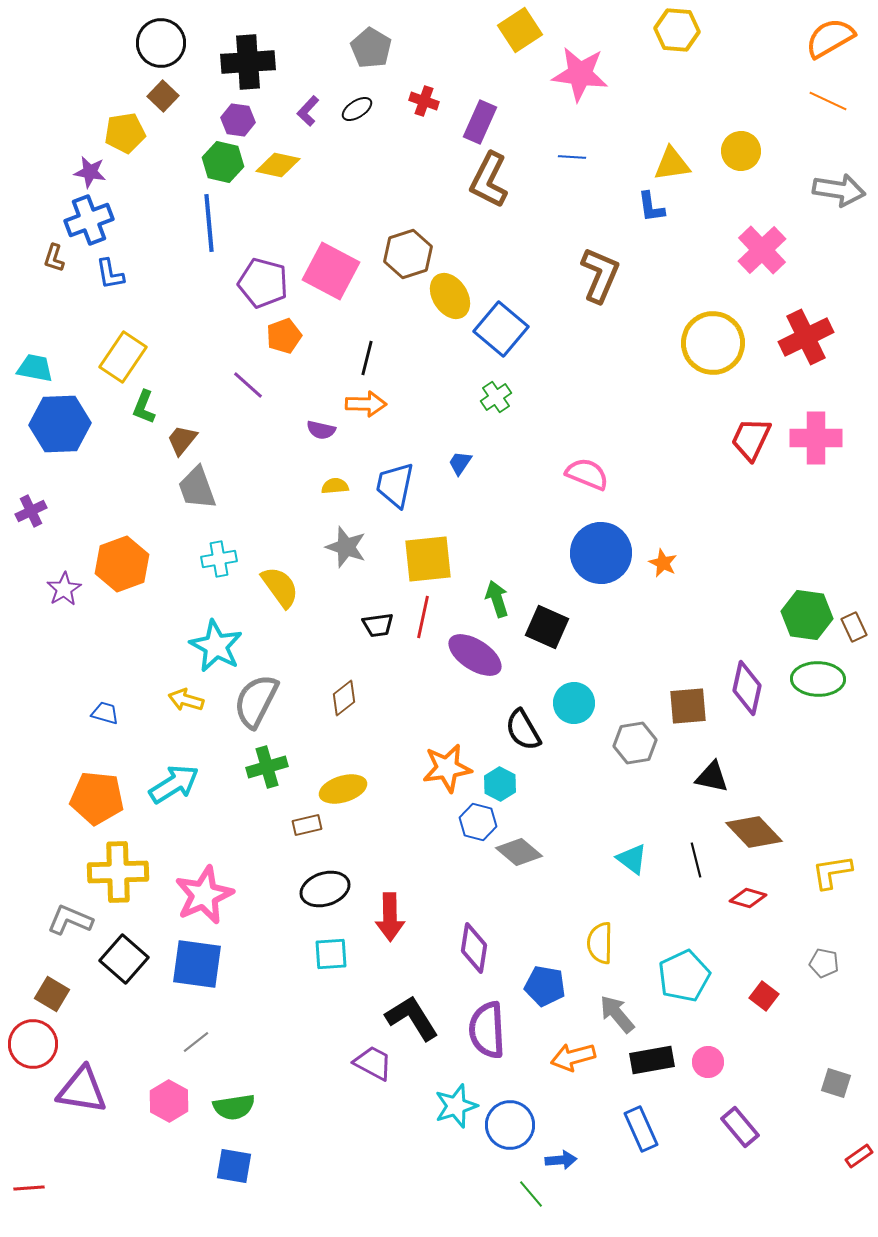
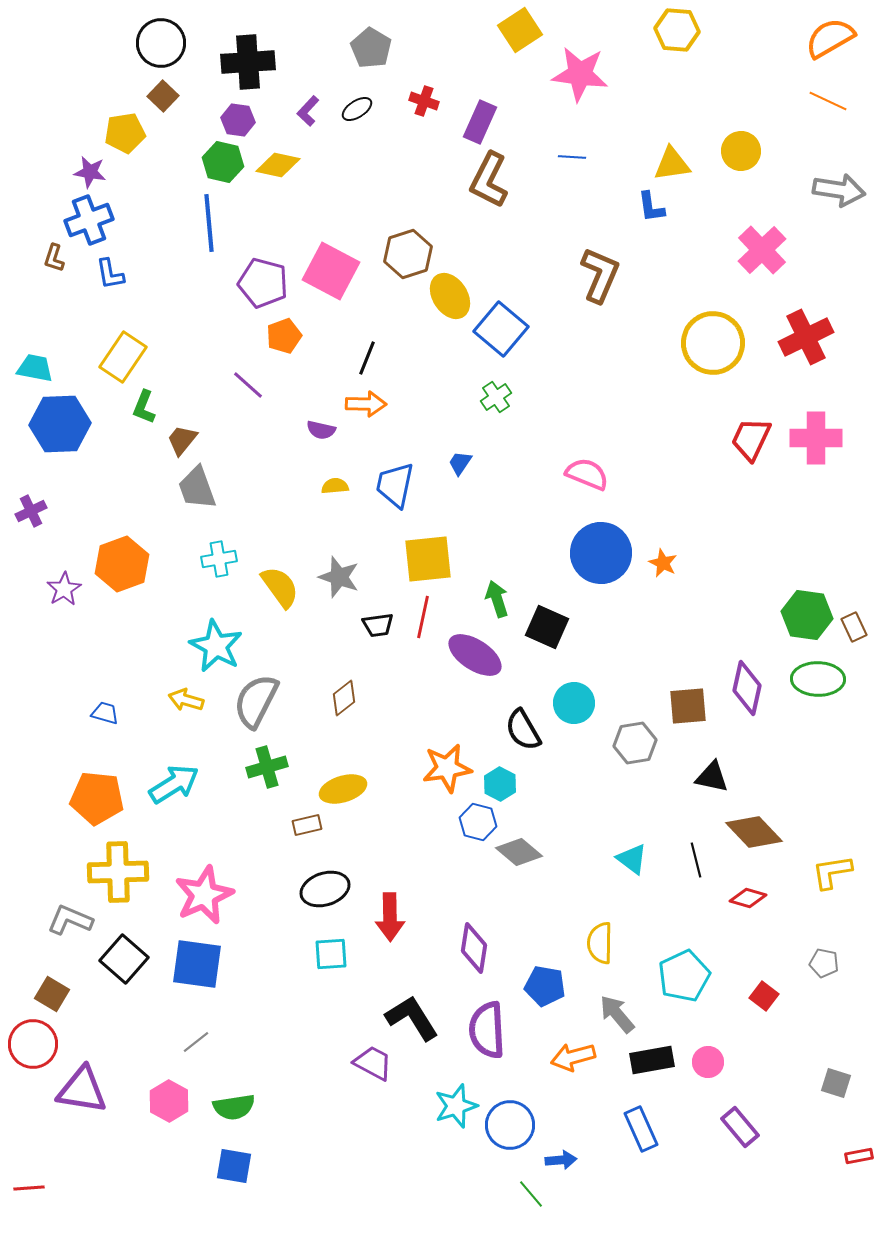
black line at (367, 358): rotated 8 degrees clockwise
gray star at (346, 547): moved 7 px left, 30 px down
red rectangle at (859, 1156): rotated 24 degrees clockwise
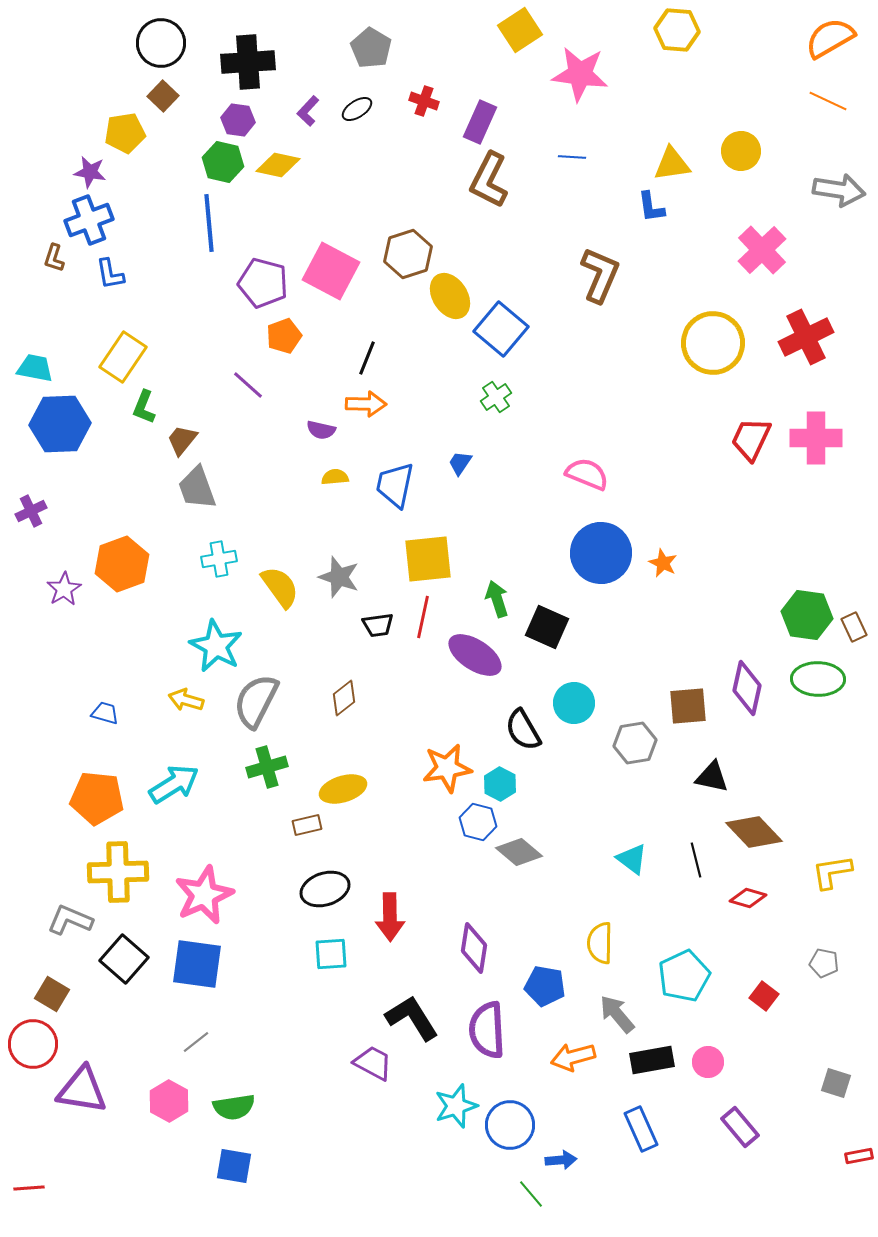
yellow semicircle at (335, 486): moved 9 px up
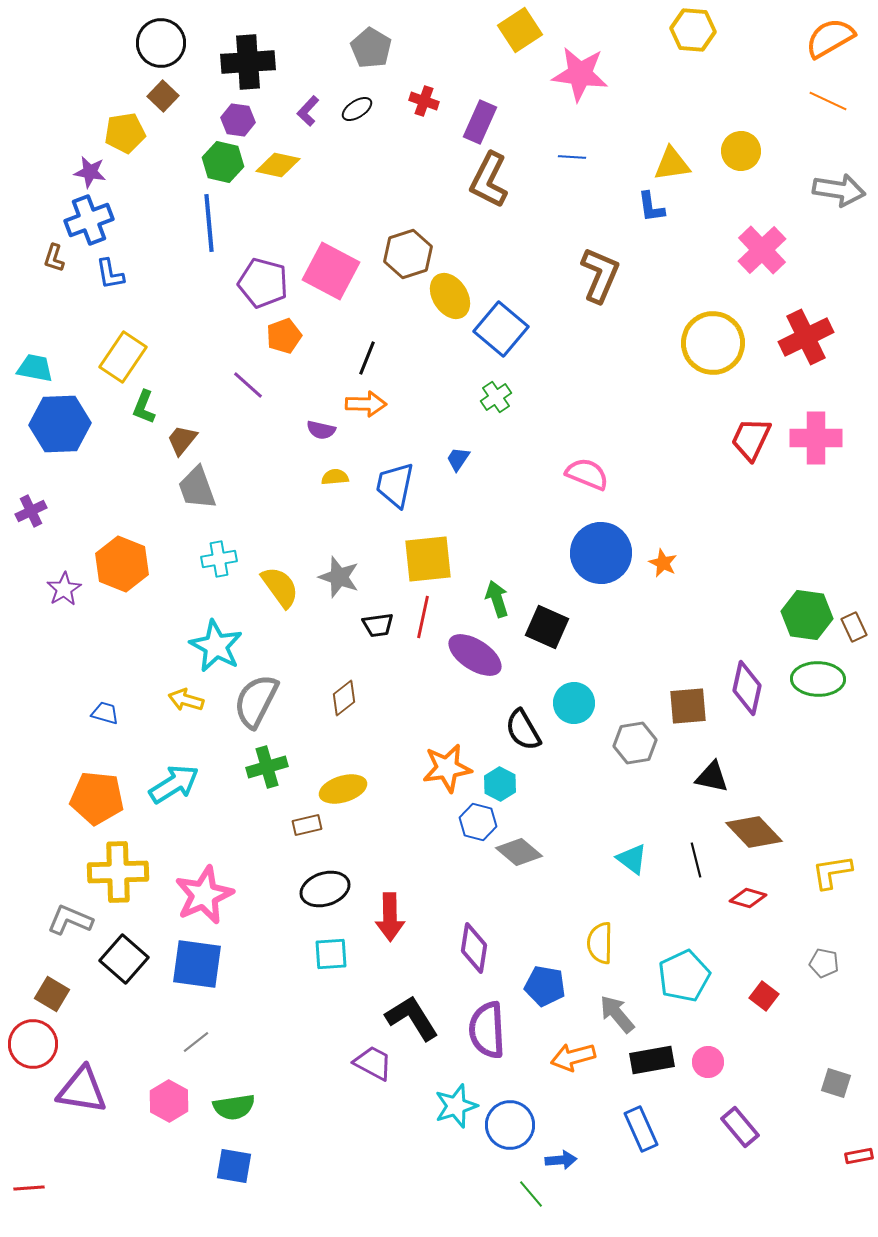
yellow hexagon at (677, 30): moved 16 px right
blue trapezoid at (460, 463): moved 2 px left, 4 px up
orange hexagon at (122, 564): rotated 18 degrees counterclockwise
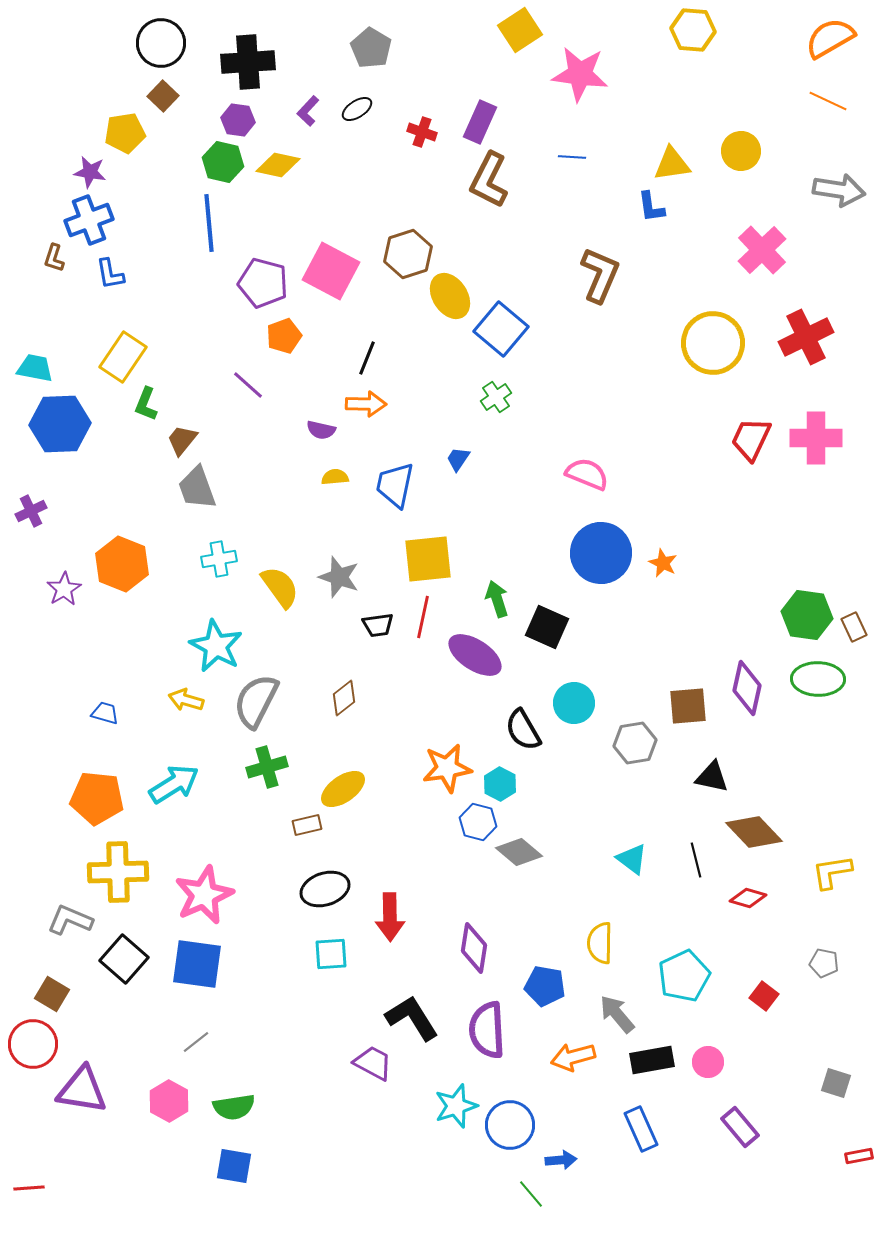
red cross at (424, 101): moved 2 px left, 31 px down
green L-shape at (144, 407): moved 2 px right, 3 px up
yellow ellipse at (343, 789): rotated 18 degrees counterclockwise
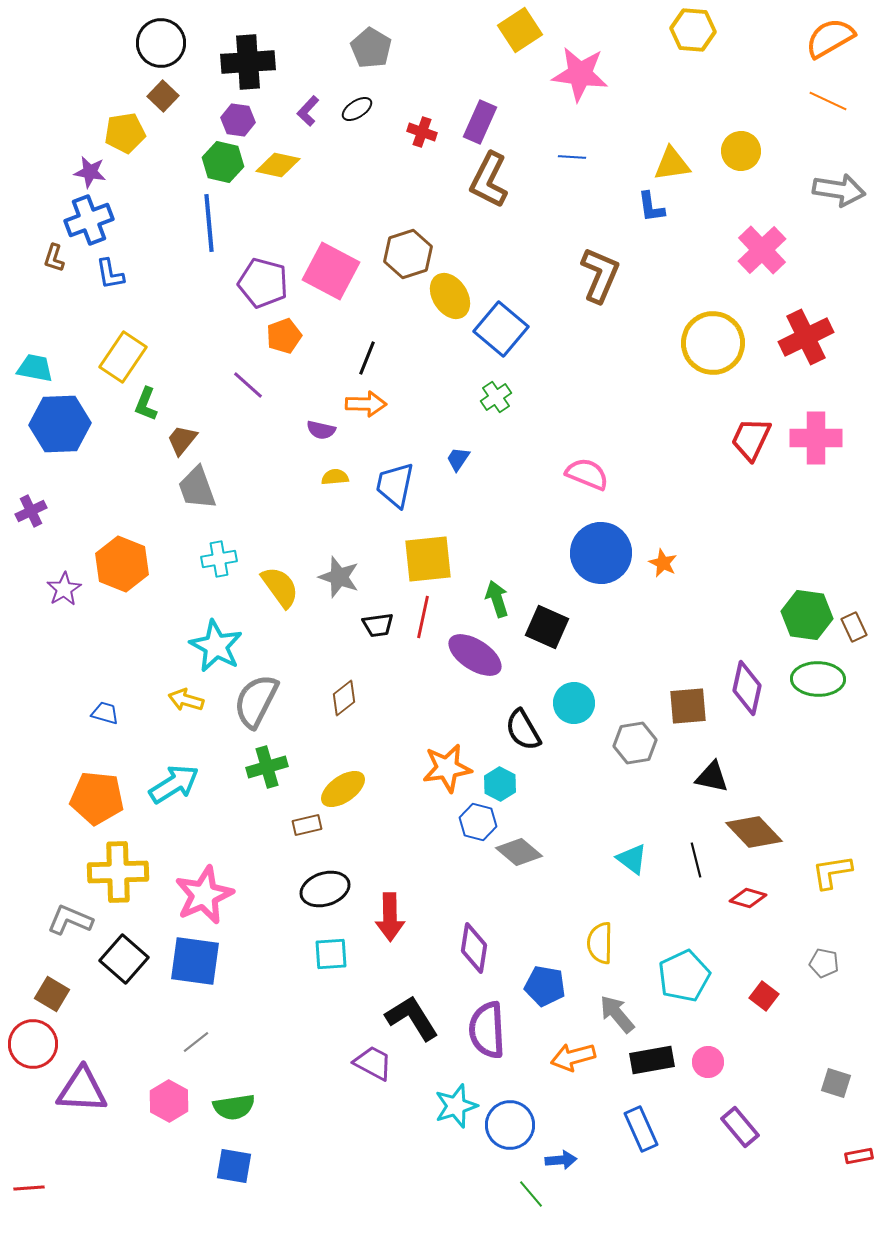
blue square at (197, 964): moved 2 px left, 3 px up
purple triangle at (82, 1090): rotated 6 degrees counterclockwise
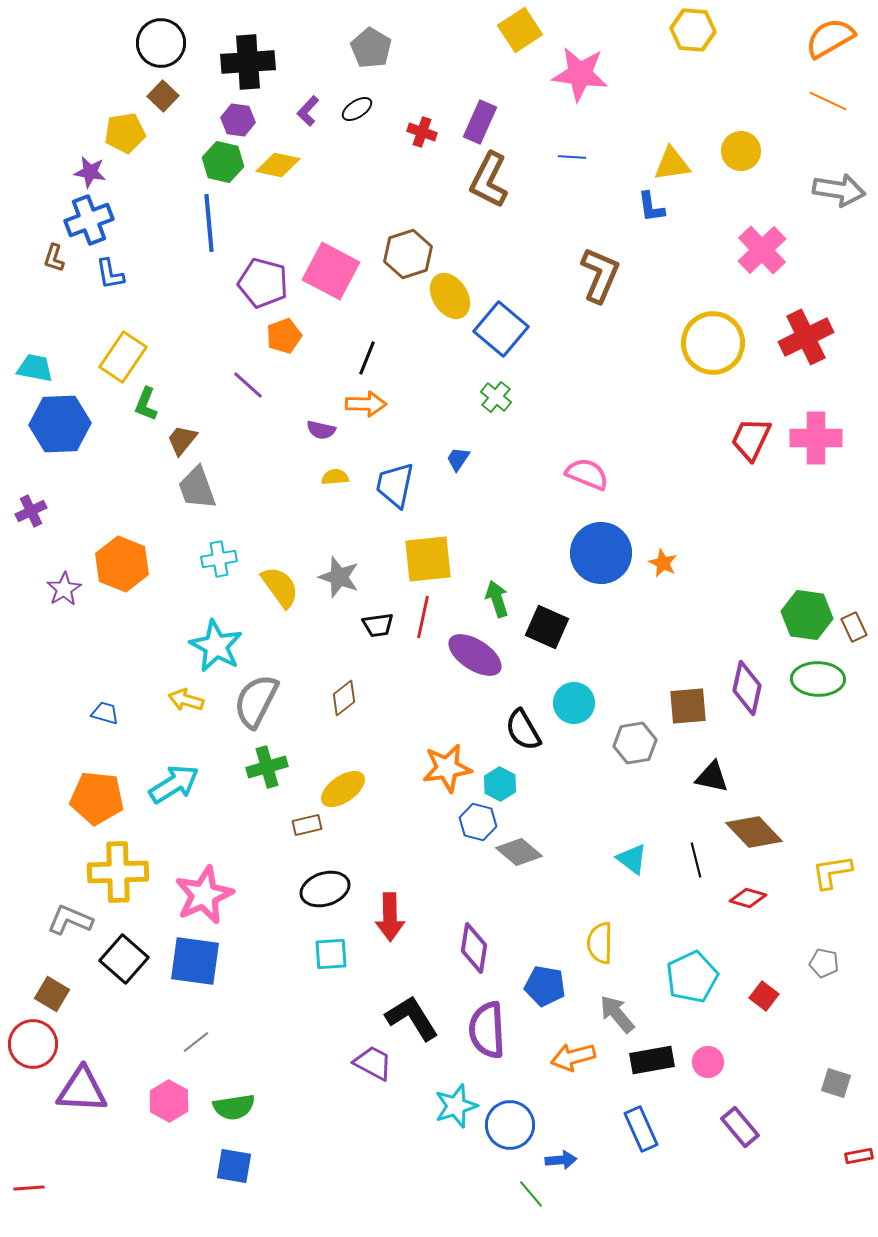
green cross at (496, 397): rotated 16 degrees counterclockwise
cyan pentagon at (684, 976): moved 8 px right, 1 px down
